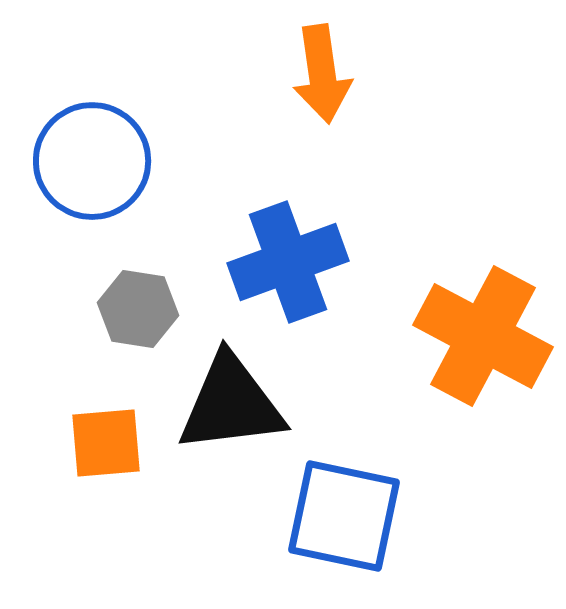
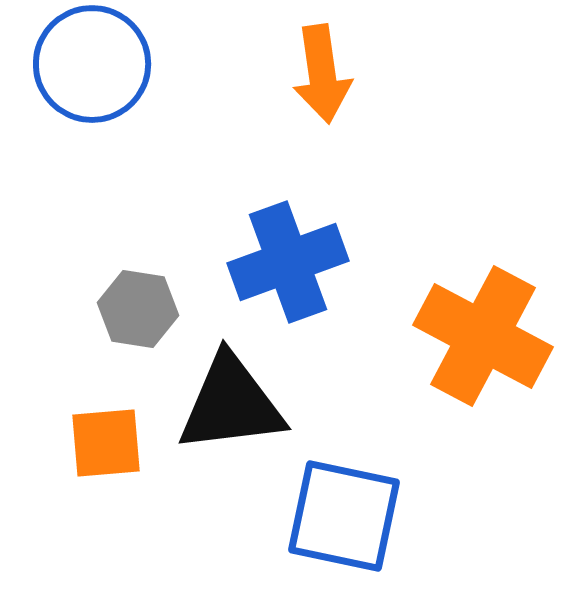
blue circle: moved 97 px up
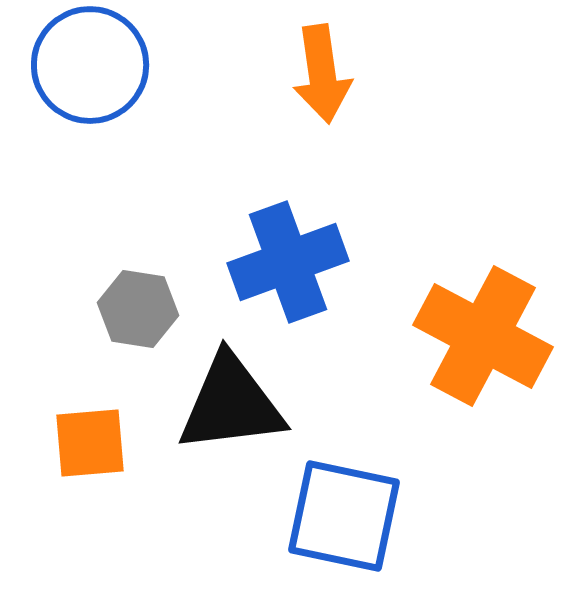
blue circle: moved 2 px left, 1 px down
orange square: moved 16 px left
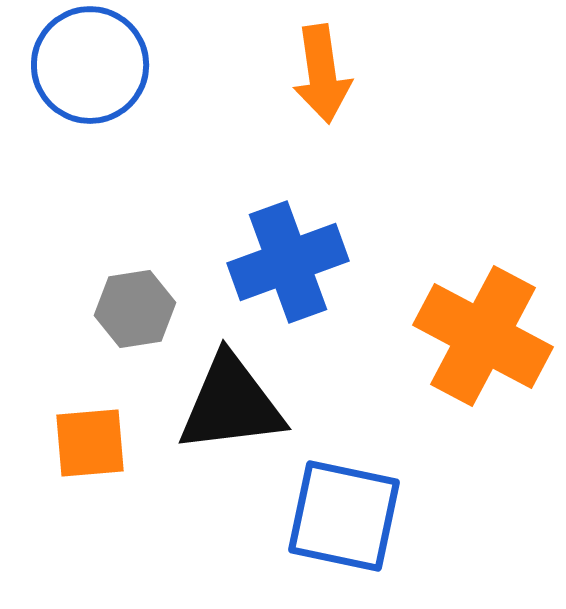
gray hexagon: moved 3 px left; rotated 18 degrees counterclockwise
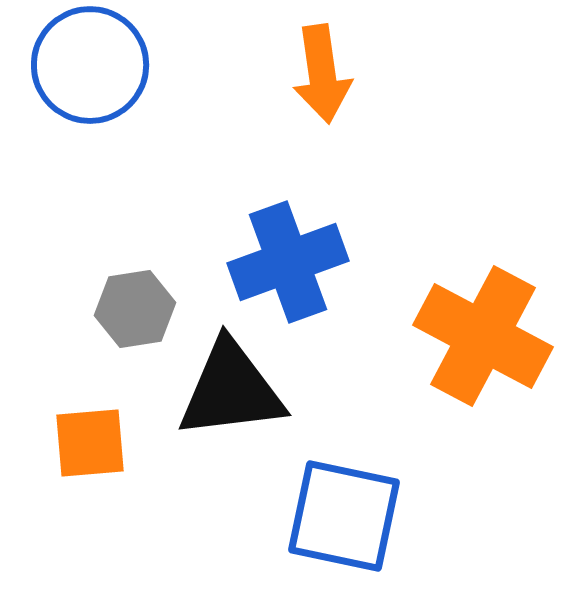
black triangle: moved 14 px up
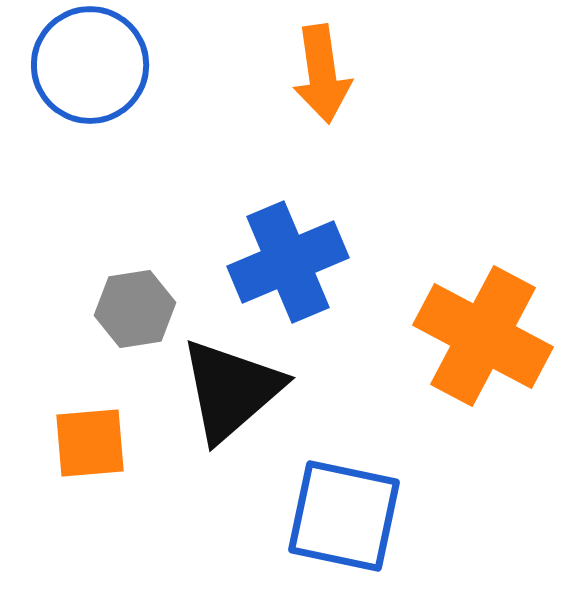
blue cross: rotated 3 degrees counterclockwise
black triangle: rotated 34 degrees counterclockwise
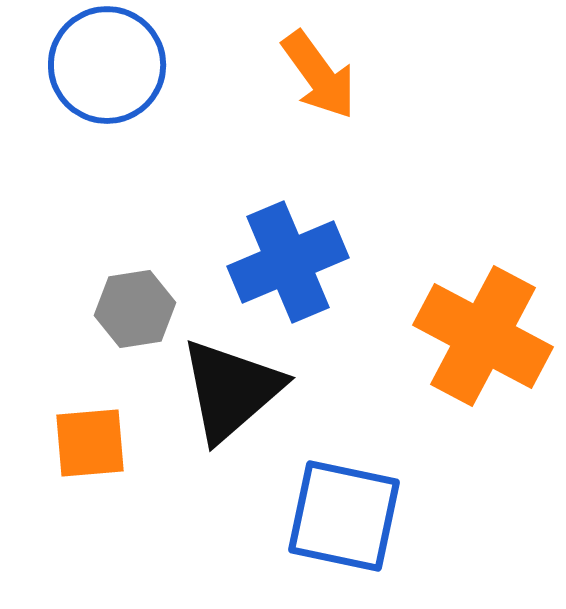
blue circle: moved 17 px right
orange arrow: moved 3 px left, 1 px down; rotated 28 degrees counterclockwise
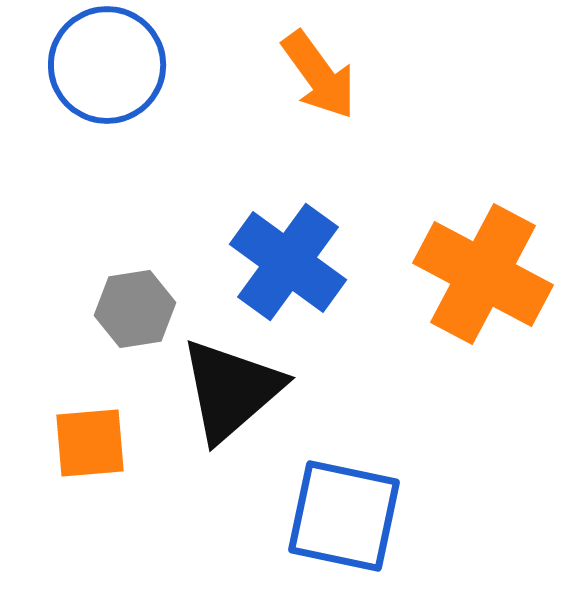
blue cross: rotated 31 degrees counterclockwise
orange cross: moved 62 px up
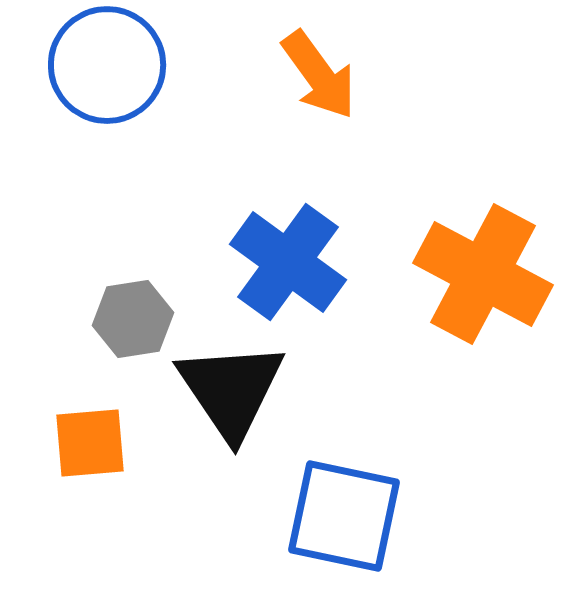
gray hexagon: moved 2 px left, 10 px down
black triangle: rotated 23 degrees counterclockwise
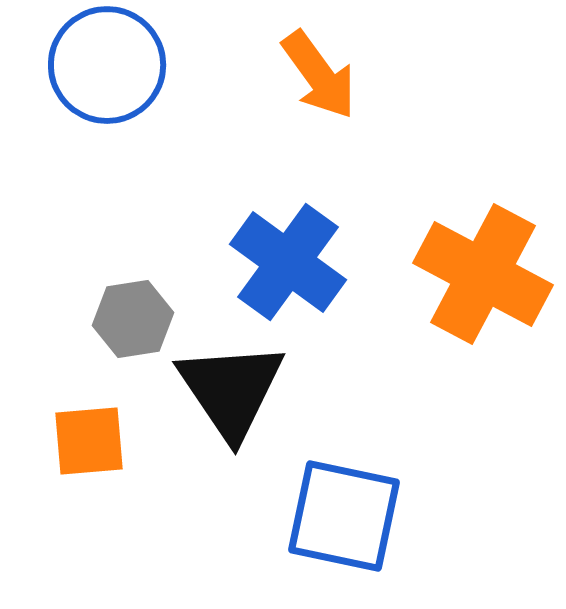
orange square: moved 1 px left, 2 px up
